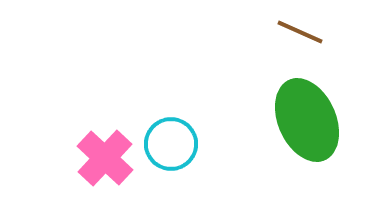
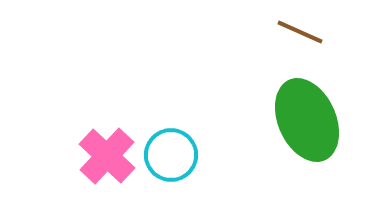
cyan circle: moved 11 px down
pink cross: moved 2 px right, 2 px up
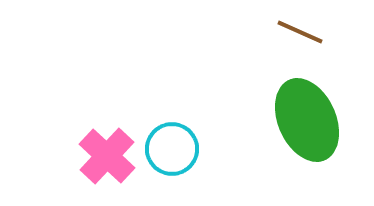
cyan circle: moved 1 px right, 6 px up
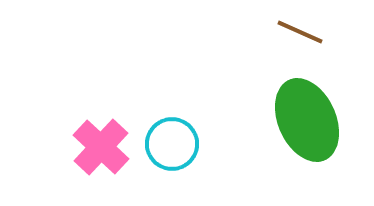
cyan circle: moved 5 px up
pink cross: moved 6 px left, 9 px up
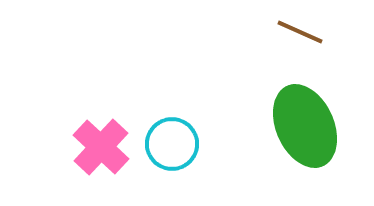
green ellipse: moved 2 px left, 6 px down
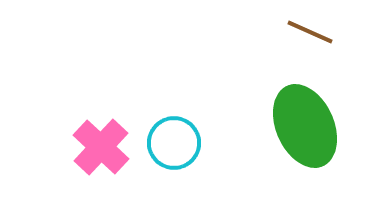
brown line: moved 10 px right
cyan circle: moved 2 px right, 1 px up
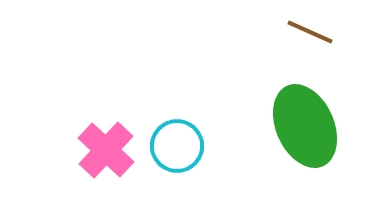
cyan circle: moved 3 px right, 3 px down
pink cross: moved 5 px right, 3 px down
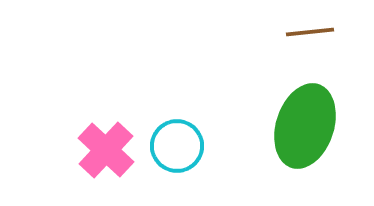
brown line: rotated 30 degrees counterclockwise
green ellipse: rotated 42 degrees clockwise
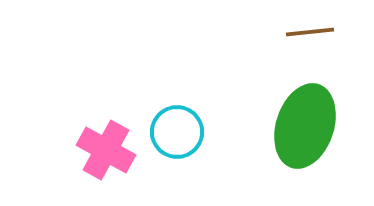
cyan circle: moved 14 px up
pink cross: rotated 14 degrees counterclockwise
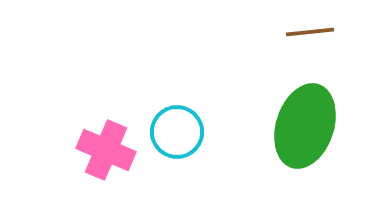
pink cross: rotated 6 degrees counterclockwise
